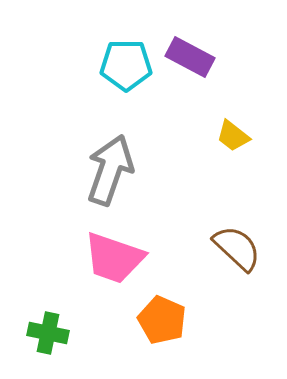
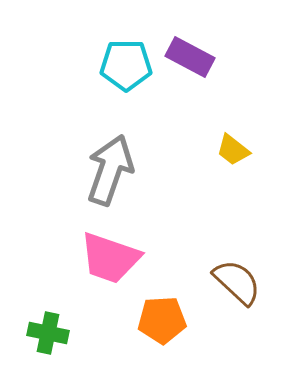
yellow trapezoid: moved 14 px down
brown semicircle: moved 34 px down
pink trapezoid: moved 4 px left
orange pentagon: rotated 27 degrees counterclockwise
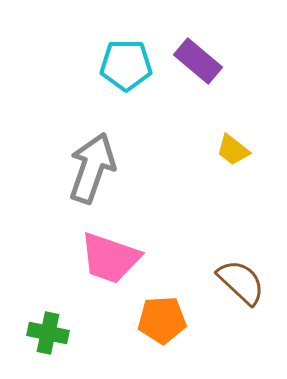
purple rectangle: moved 8 px right, 4 px down; rotated 12 degrees clockwise
gray arrow: moved 18 px left, 2 px up
brown semicircle: moved 4 px right
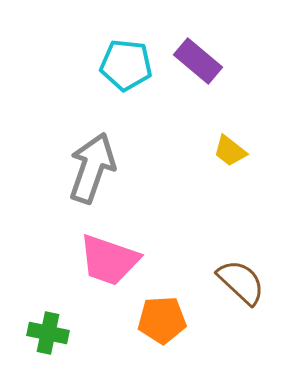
cyan pentagon: rotated 6 degrees clockwise
yellow trapezoid: moved 3 px left, 1 px down
pink trapezoid: moved 1 px left, 2 px down
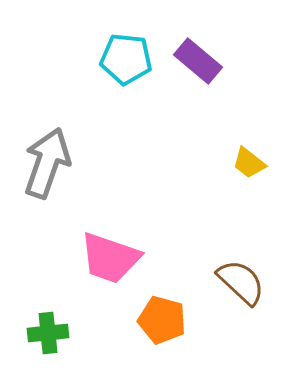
cyan pentagon: moved 6 px up
yellow trapezoid: moved 19 px right, 12 px down
gray arrow: moved 45 px left, 5 px up
pink trapezoid: moved 1 px right, 2 px up
orange pentagon: rotated 18 degrees clockwise
green cross: rotated 18 degrees counterclockwise
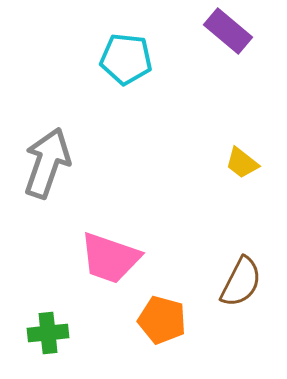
purple rectangle: moved 30 px right, 30 px up
yellow trapezoid: moved 7 px left
brown semicircle: rotated 74 degrees clockwise
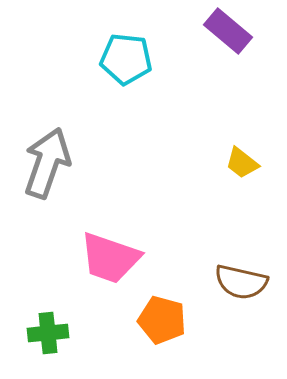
brown semicircle: rotated 76 degrees clockwise
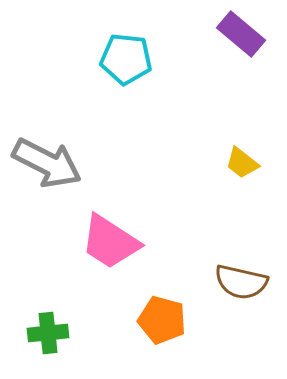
purple rectangle: moved 13 px right, 3 px down
gray arrow: rotated 98 degrees clockwise
pink trapezoid: moved 16 px up; rotated 14 degrees clockwise
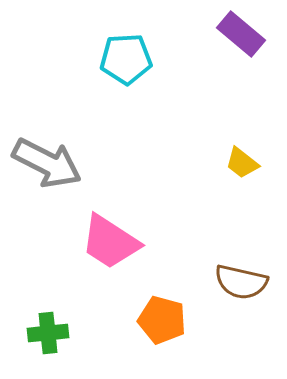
cyan pentagon: rotated 9 degrees counterclockwise
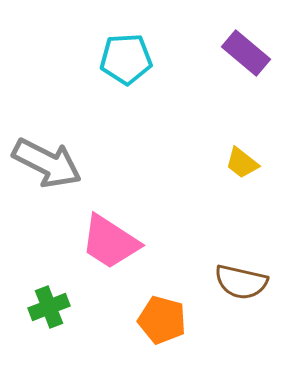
purple rectangle: moved 5 px right, 19 px down
green cross: moved 1 px right, 26 px up; rotated 15 degrees counterclockwise
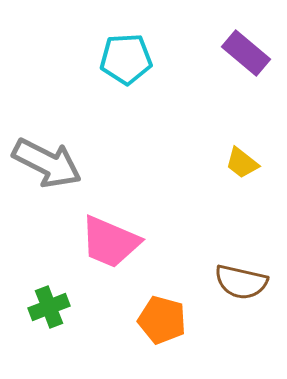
pink trapezoid: rotated 10 degrees counterclockwise
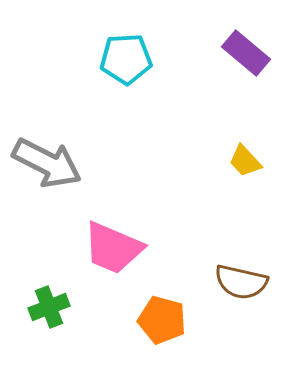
yellow trapezoid: moved 3 px right, 2 px up; rotated 9 degrees clockwise
pink trapezoid: moved 3 px right, 6 px down
